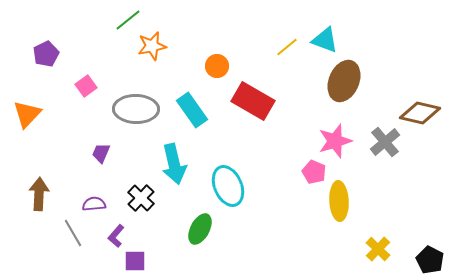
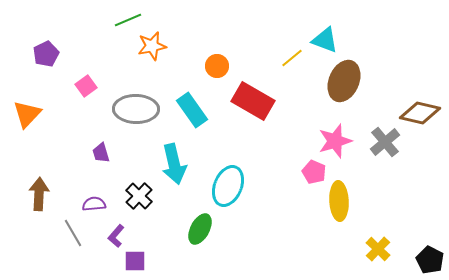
green line: rotated 16 degrees clockwise
yellow line: moved 5 px right, 11 px down
purple trapezoid: rotated 40 degrees counterclockwise
cyan ellipse: rotated 45 degrees clockwise
black cross: moved 2 px left, 2 px up
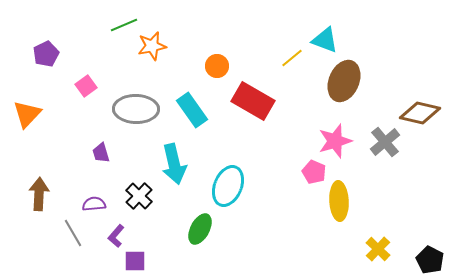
green line: moved 4 px left, 5 px down
